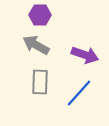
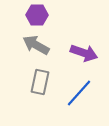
purple hexagon: moved 3 px left
purple arrow: moved 1 px left, 2 px up
gray rectangle: rotated 10 degrees clockwise
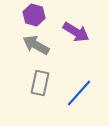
purple hexagon: moved 3 px left; rotated 15 degrees clockwise
purple arrow: moved 8 px left, 21 px up; rotated 12 degrees clockwise
gray rectangle: moved 1 px down
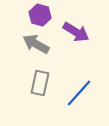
purple hexagon: moved 6 px right
gray arrow: moved 1 px up
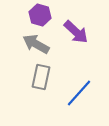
purple arrow: rotated 12 degrees clockwise
gray rectangle: moved 1 px right, 6 px up
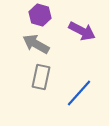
purple arrow: moved 6 px right, 1 px up; rotated 16 degrees counterclockwise
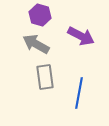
purple arrow: moved 1 px left, 5 px down
gray rectangle: moved 4 px right; rotated 20 degrees counterclockwise
blue line: rotated 32 degrees counterclockwise
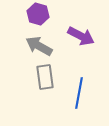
purple hexagon: moved 2 px left, 1 px up
gray arrow: moved 3 px right, 2 px down
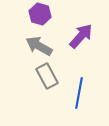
purple hexagon: moved 2 px right
purple arrow: rotated 76 degrees counterclockwise
gray rectangle: moved 2 px right, 1 px up; rotated 20 degrees counterclockwise
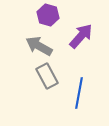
purple hexagon: moved 8 px right, 1 px down
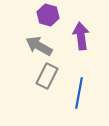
purple arrow: rotated 48 degrees counterclockwise
gray rectangle: rotated 55 degrees clockwise
